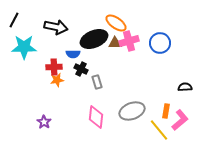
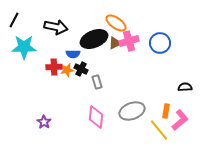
brown triangle: rotated 24 degrees counterclockwise
orange star: moved 10 px right, 10 px up
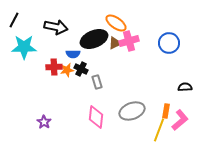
blue circle: moved 9 px right
yellow line: rotated 60 degrees clockwise
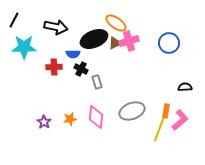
orange star: moved 3 px right, 49 px down
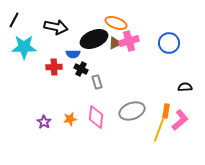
orange ellipse: rotated 15 degrees counterclockwise
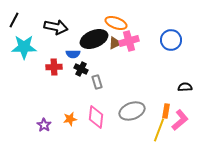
blue circle: moved 2 px right, 3 px up
purple star: moved 3 px down
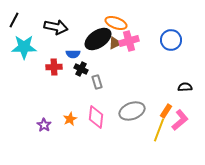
black ellipse: moved 4 px right; rotated 12 degrees counterclockwise
orange rectangle: rotated 24 degrees clockwise
orange star: rotated 16 degrees counterclockwise
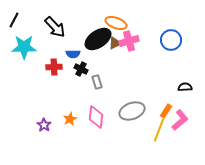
black arrow: moved 1 px left; rotated 35 degrees clockwise
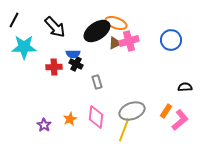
black ellipse: moved 1 px left, 8 px up
black cross: moved 5 px left, 5 px up
yellow line: moved 35 px left
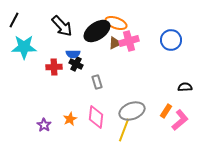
black arrow: moved 7 px right, 1 px up
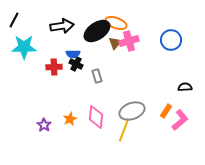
black arrow: rotated 55 degrees counterclockwise
brown triangle: rotated 24 degrees counterclockwise
gray rectangle: moved 6 px up
